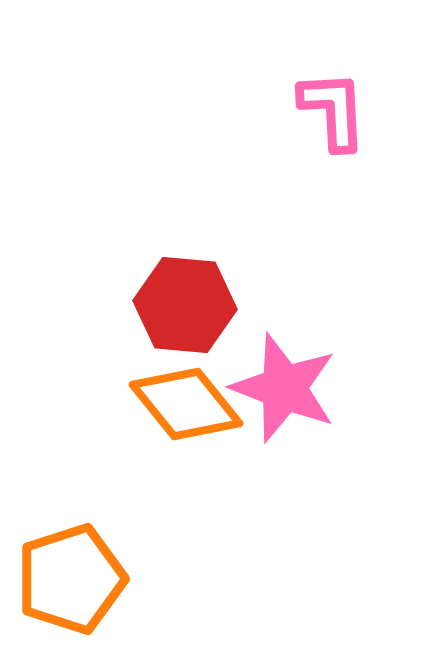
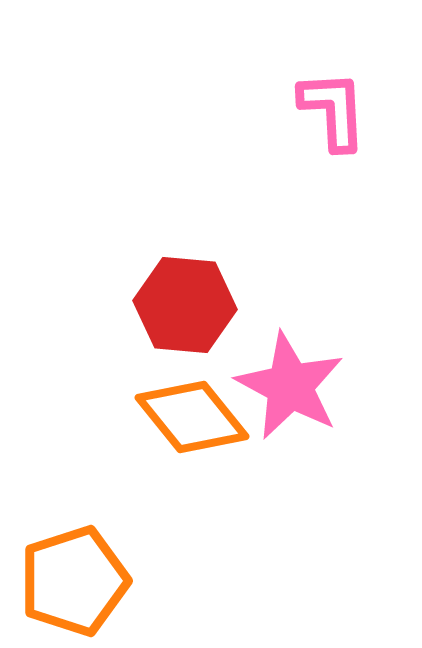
pink star: moved 6 px right, 2 px up; rotated 7 degrees clockwise
orange diamond: moved 6 px right, 13 px down
orange pentagon: moved 3 px right, 2 px down
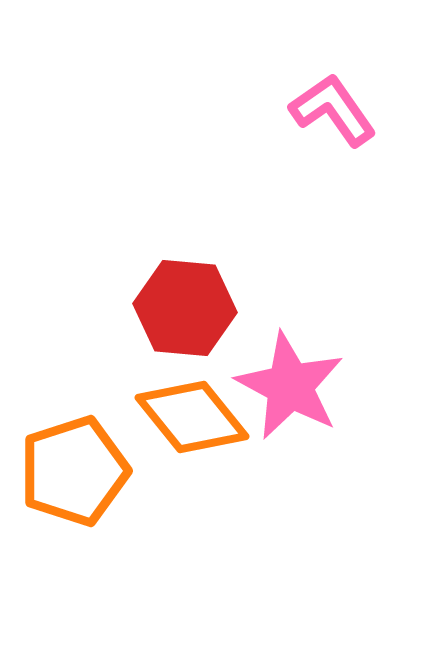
pink L-shape: rotated 32 degrees counterclockwise
red hexagon: moved 3 px down
orange pentagon: moved 110 px up
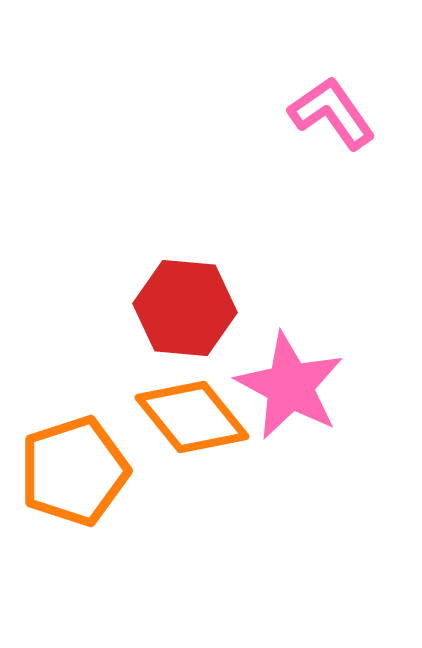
pink L-shape: moved 1 px left, 3 px down
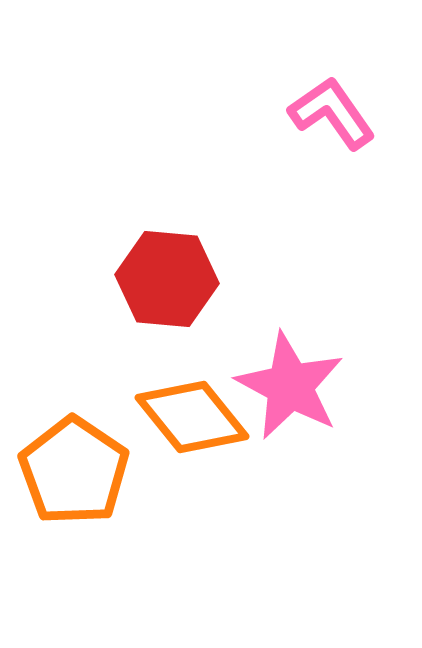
red hexagon: moved 18 px left, 29 px up
orange pentagon: rotated 20 degrees counterclockwise
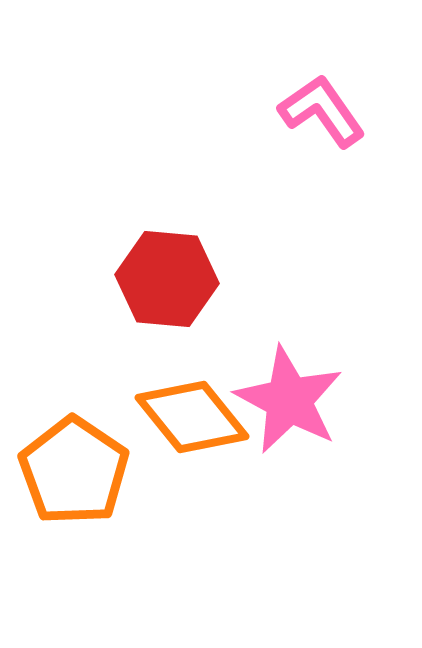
pink L-shape: moved 10 px left, 2 px up
pink star: moved 1 px left, 14 px down
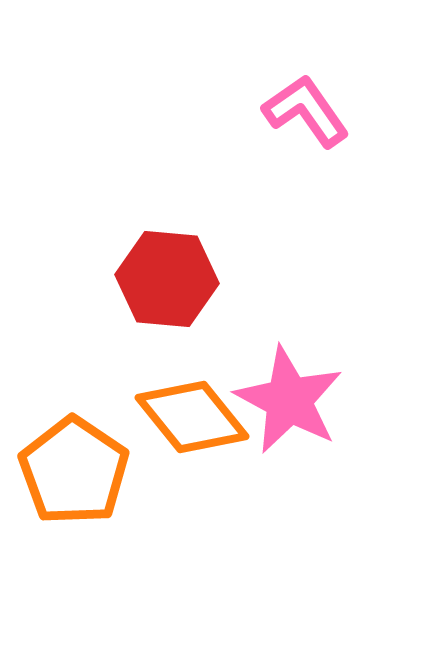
pink L-shape: moved 16 px left
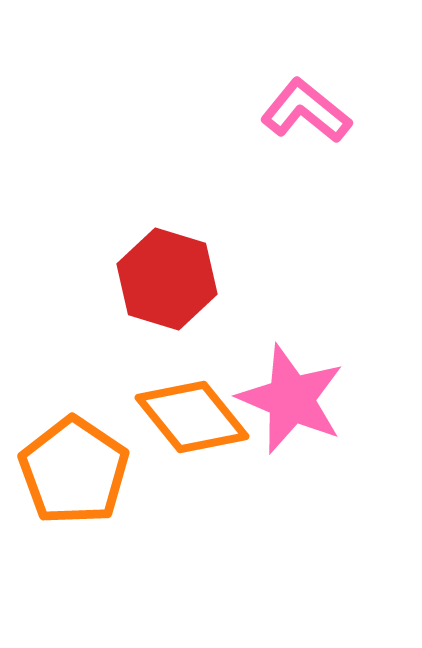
pink L-shape: rotated 16 degrees counterclockwise
red hexagon: rotated 12 degrees clockwise
pink star: moved 2 px right, 1 px up; rotated 5 degrees counterclockwise
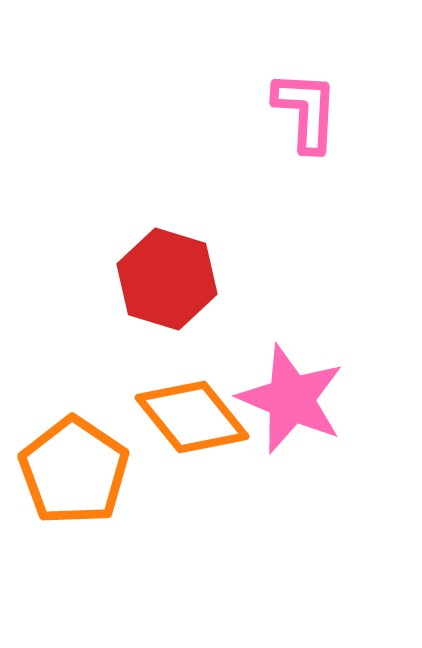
pink L-shape: rotated 54 degrees clockwise
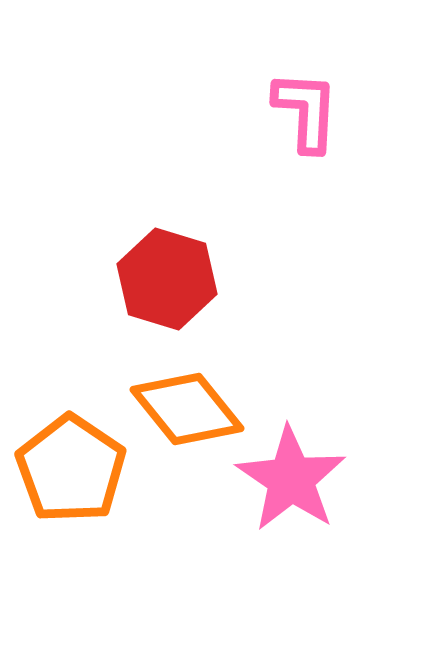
pink star: moved 80 px down; rotated 11 degrees clockwise
orange diamond: moved 5 px left, 8 px up
orange pentagon: moved 3 px left, 2 px up
